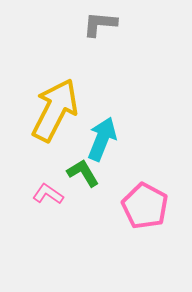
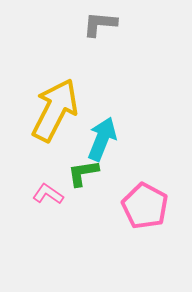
green L-shape: rotated 68 degrees counterclockwise
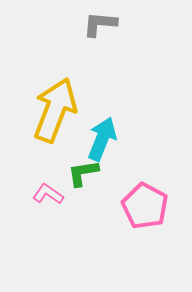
yellow arrow: rotated 6 degrees counterclockwise
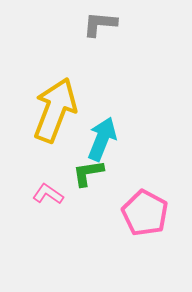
green L-shape: moved 5 px right
pink pentagon: moved 7 px down
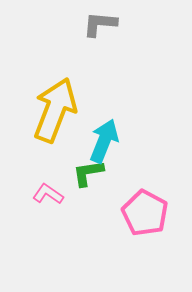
cyan arrow: moved 2 px right, 2 px down
